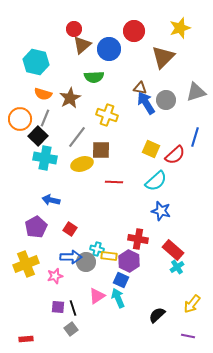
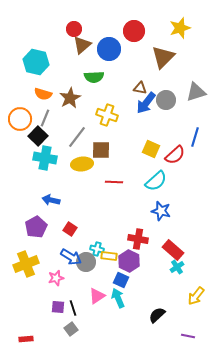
blue arrow at (146, 103): rotated 110 degrees counterclockwise
yellow ellipse at (82, 164): rotated 10 degrees clockwise
blue arrow at (71, 257): rotated 30 degrees clockwise
pink star at (55, 276): moved 1 px right, 2 px down
yellow arrow at (192, 304): moved 4 px right, 8 px up
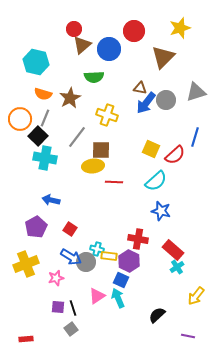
yellow ellipse at (82, 164): moved 11 px right, 2 px down
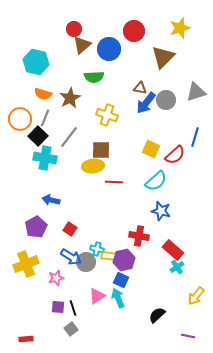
gray line at (77, 137): moved 8 px left
red cross at (138, 239): moved 1 px right, 3 px up
purple hexagon at (129, 261): moved 5 px left, 1 px up; rotated 20 degrees clockwise
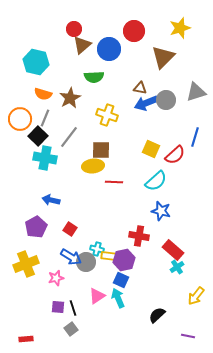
blue arrow at (146, 103): rotated 30 degrees clockwise
